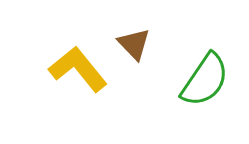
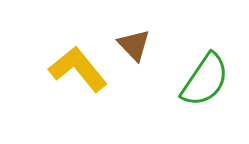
brown triangle: moved 1 px down
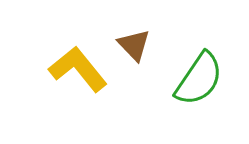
green semicircle: moved 6 px left, 1 px up
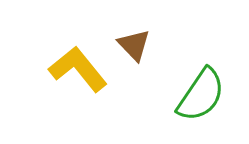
green semicircle: moved 2 px right, 16 px down
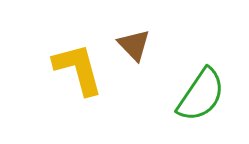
yellow L-shape: rotated 24 degrees clockwise
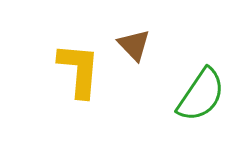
yellow L-shape: moved 1 px right, 1 px down; rotated 20 degrees clockwise
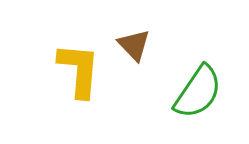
green semicircle: moved 3 px left, 3 px up
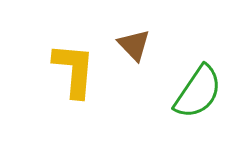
yellow L-shape: moved 5 px left
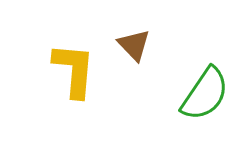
green semicircle: moved 7 px right, 2 px down
